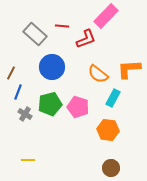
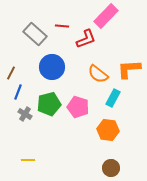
green pentagon: moved 1 px left
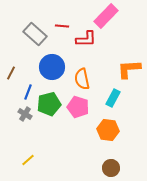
red L-shape: rotated 20 degrees clockwise
orange semicircle: moved 16 px left, 5 px down; rotated 40 degrees clockwise
blue line: moved 10 px right
yellow line: rotated 40 degrees counterclockwise
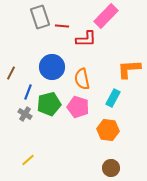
gray rectangle: moved 5 px right, 17 px up; rotated 30 degrees clockwise
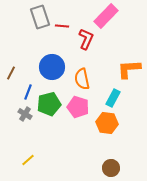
red L-shape: rotated 65 degrees counterclockwise
orange hexagon: moved 1 px left, 7 px up
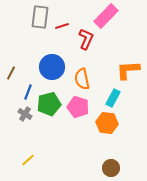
gray rectangle: rotated 25 degrees clockwise
red line: rotated 24 degrees counterclockwise
orange L-shape: moved 1 px left, 1 px down
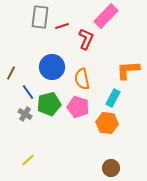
blue line: rotated 56 degrees counterclockwise
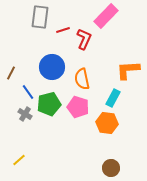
red line: moved 1 px right, 4 px down
red L-shape: moved 2 px left
yellow line: moved 9 px left
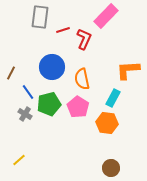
pink pentagon: rotated 15 degrees clockwise
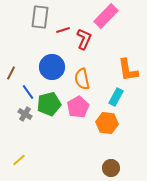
orange L-shape: rotated 95 degrees counterclockwise
cyan rectangle: moved 3 px right, 1 px up
pink pentagon: rotated 10 degrees clockwise
